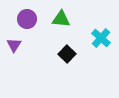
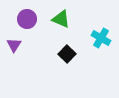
green triangle: rotated 18 degrees clockwise
cyan cross: rotated 12 degrees counterclockwise
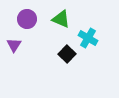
cyan cross: moved 13 px left
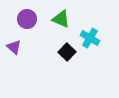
cyan cross: moved 2 px right
purple triangle: moved 2 px down; rotated 21 degrees counterclockwise
black square: moved 2 px up
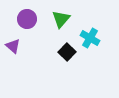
green triangle: rotated 48 degrees clockwise
purple triangle: moved 1 px left, 1 px up
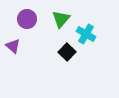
cyan cross: moved 4 px left, 4 px up
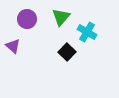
green triangle: moved 2 px up
cyan cross: moved 1 px right, 2 px up
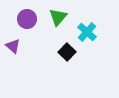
green triangle: moved 3 px left
cyan cross: rotated 12 degrees clockwise
